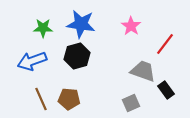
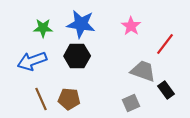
black hexagon: rotated 15 degrees clockwise
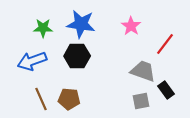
gray square: moved 10 px right, 2 px up; rotated 12 degrees clockwise
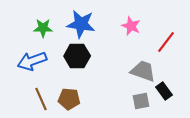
pink star: rotated 12 degrees counterclockwise
red line: moved 1 px right, 2 px up
black rectangle: moved 2 px left, 1 px down
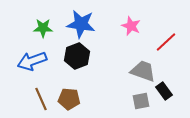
red line: rotated 10 degrees clockwise
black hexagon: rotated 20 degrees counterclockwise
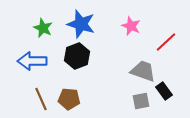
blue star: rotated 8 degrees clockwise
green star: rotated 24 degrees clockwise
blue arrow: rotated 20 degrees clockwise
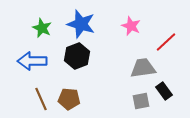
green star: moved 1 px left
gray trapezoid: moved 3 px up; rotated 28 degrees counterclockwise
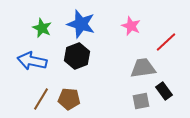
blue arrow: rotated 12 degrees clockwise
brown line: rotated 55 degrees clockwise
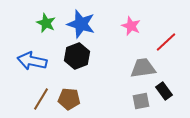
green star: moved 4 px right, 5 px up
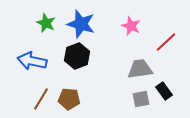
gray trapezoid: moved 3 px left, 1 px down
gray square: moved 2 px up
